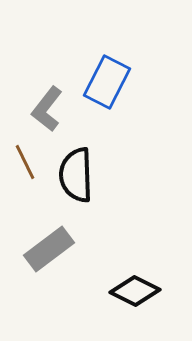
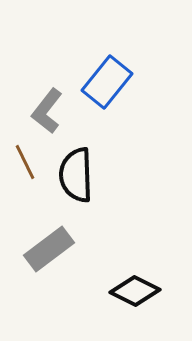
blue rectangle: rotated 12 degrees clockwise
gray L-shape: moved 2 px down
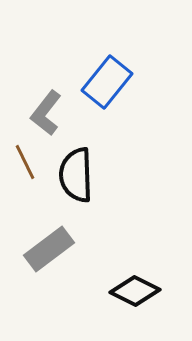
gray L-shape: moved 1 px left, 2 px down
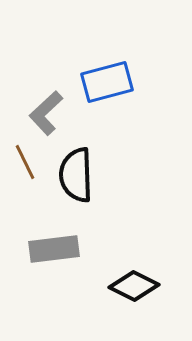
blue rectangle: rotated 36 degrees clockwise
gray L-shape: rotated 9 degrees clockwise
gray rectangle: moved 5 px right; rotated 30 degrees clockwise
black diamond: moved 1 px left, 5 px up
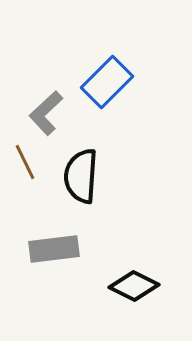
blue rectangle: rotated 30 degrees counterclockwise
black semicircle: moved 5 px right, 1 px down; rotated 6 degrees clockwise
